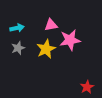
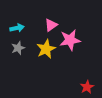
pink triangle: rotated 24 degrees counterclockwise
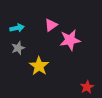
yellow star: moved 7 px left, 17 px down; rotated 12 degrees counterclockwise
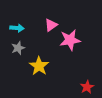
cyan arrow: rotated 16 degrees clockwise
